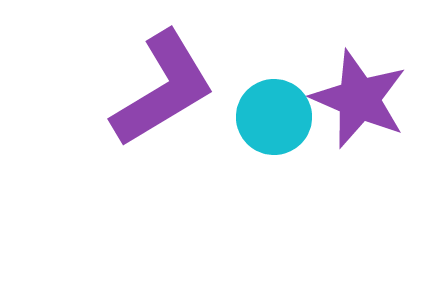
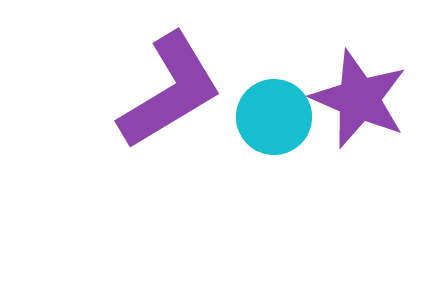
purple L-shape: moved 7 px right, 2 px down
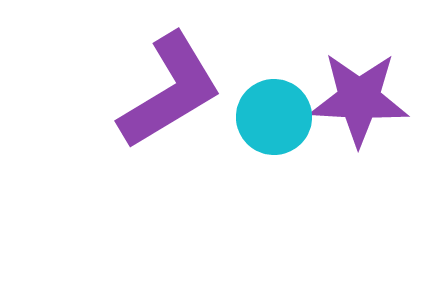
purple star: rotated 20 degrees counterclockwise
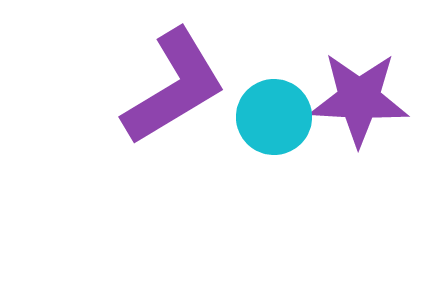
purple L-shape: moved 4 px right, 4 px up
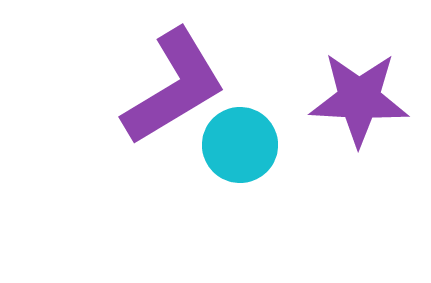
cyan circle: moved 34 px left, 28 px down
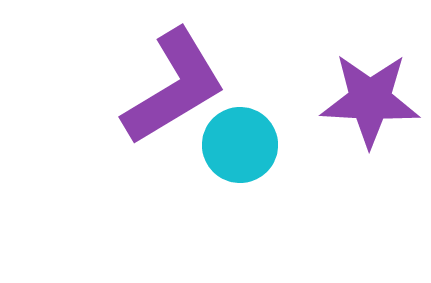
purple star: moved 11 px right, 1 px down
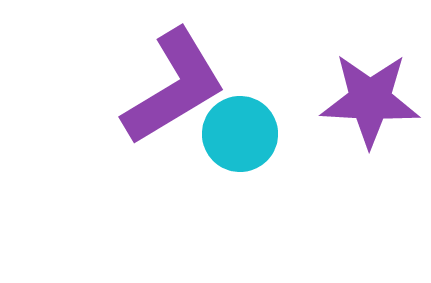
cyan circle: moved 11 px up
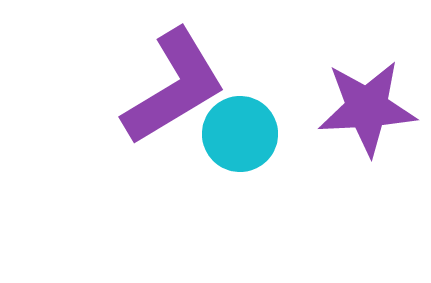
purple star: moved 3 px left, 8 px down; rotated 6 degrees counterclockwise
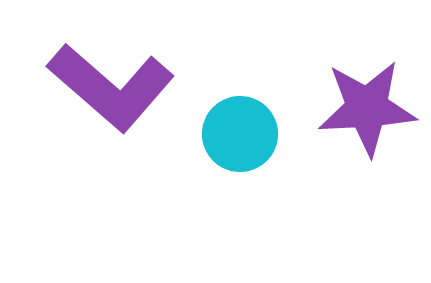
purple L-shape: moved 63 px left; rotated 72 degrees clockwise
